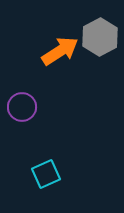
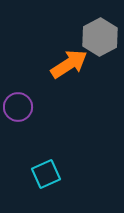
orange arrow: moved 9 px right, 13 px down
purple circle: moved 4 px left
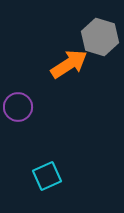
gray hexagon: rotated 15 degrees counterclockwise
cyan square: moved 1 px right, 2 px down
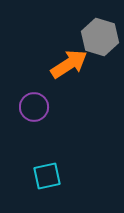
purple circle: moved 16 px right
cyan square: rotated 12 degrees clockwise
